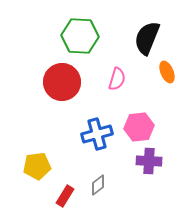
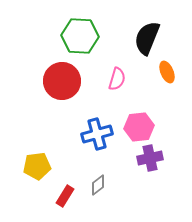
red circle: moved 1 px up
purple cross: moved 1 px right, 3 px up; rotated 15 degrees counterclockwise
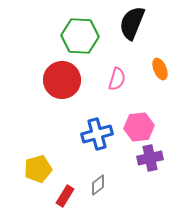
black semicircle: moved 15 px left, 15 px up
orange ellipse: moved 7 px left, 3 px up
red circle: moved 1 px up
yellow pentagon: moved 1 px right, 3 px down; rotated 8 degrees counterclockwise
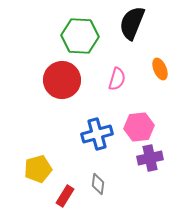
gray diamond: moved 1 px up; rotated 45 degrees counterclockwise
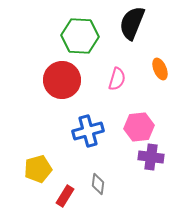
blue cross: moved 9 px left, 3 px up
purple cross: moved 1 px right, 1 px up; rotated 20 degrees clockwise
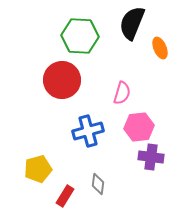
orange ellipse: moved 21 px up
pink semicircle: moved 5 px right, 14 px down
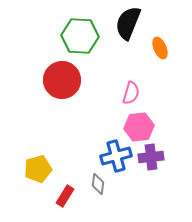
black semicircle: moved 4 px left
pink semicircle: moved 9 px right
blue cross: moved 28 px right, 25 px down
purple cross: rotated 15 degrees counterclockwise
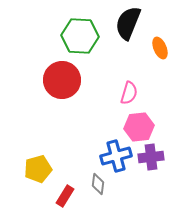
pink semicircle: moved 2 px left
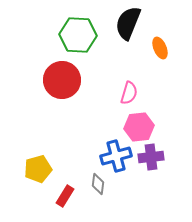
green hexagon: moved 2 px left, 1 px up
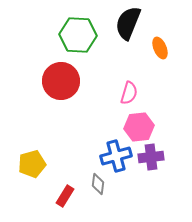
red circle: moved 1 px left, 1 px down
yellow pentagon: moved 6 px left, 5 px up
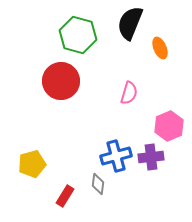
black semicircle: moved 2 px right
green hexagon: rotated 12 degrees clockwise
pink hexagon: moved 30 px right, 1 px up; rotated 16 degrees counterclockwise
